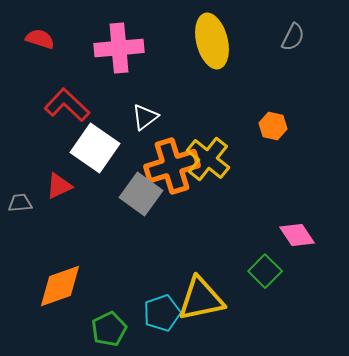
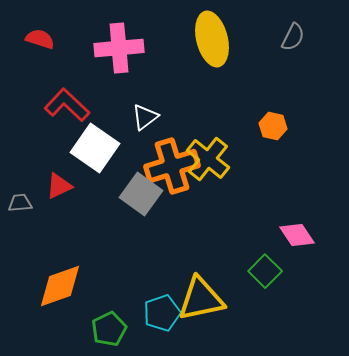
yellow ellipse: moved 2 px up
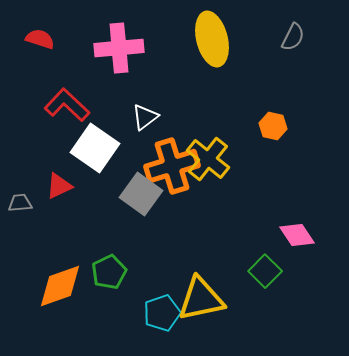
green pentagon: moved 57 px up
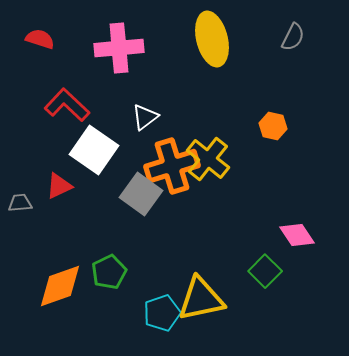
white square: moved 1 px left, 2 px down
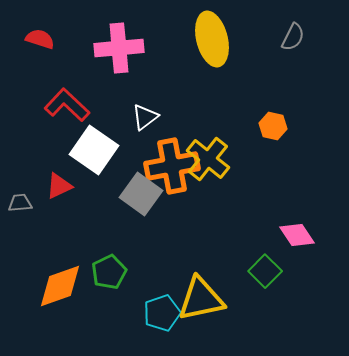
orange cross: rotated 6 degrees clockwise
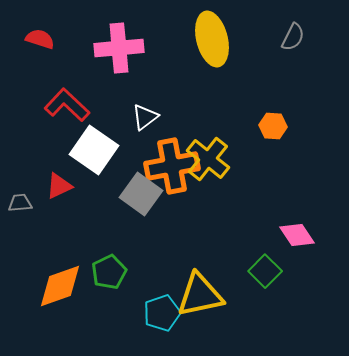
orange hexagon: rotated 8 degrees counterclockwise
yellow triangle: moved 1 px left, 4 px up
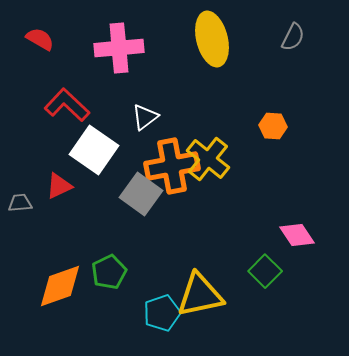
red semicircle: rotated 12 degrees clockwise
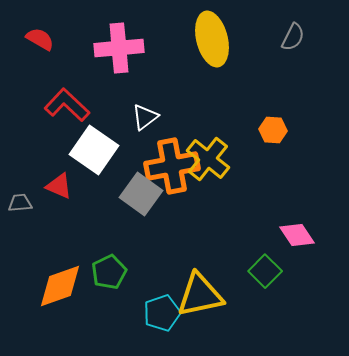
orange hexagon: moved 4 px down
red triangle: rotated 48 degrees clockwise
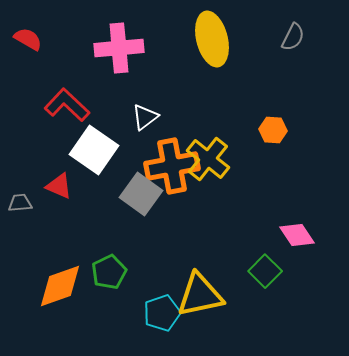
red semicircle: moved 12 px left
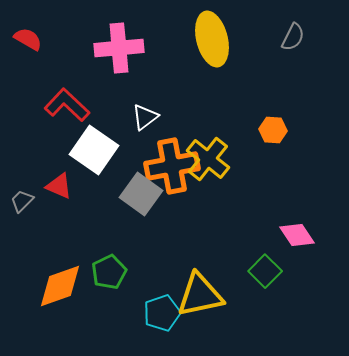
gray trapezoid: moved 2 px right, 2 px up; rotated 40 degrees counterclockwise
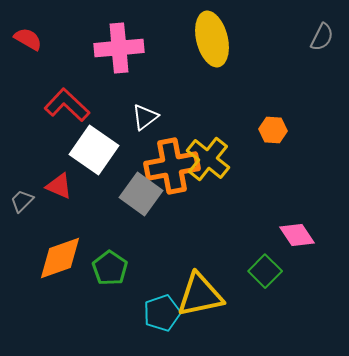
gray semicircle: moved 29 px right
green pentagon: moved 1 px right, 4 px up; rotated 12 degrees counterclockwise
orange diamond: moved 28 px up
